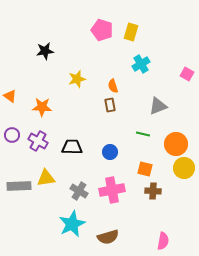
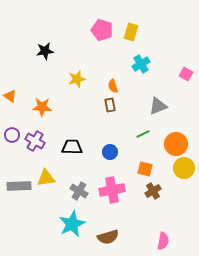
pink square: moved 1 px left
green line: rotated 40 degrees counterclockwise
purple cross: moved 3 px left
brown cross: rotated 35 degrees counterclockwise
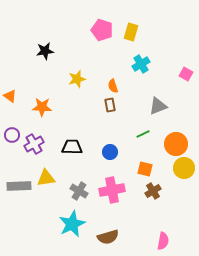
purple cross: moved 1 px left, 3 px down; rotated 30 degrees clockwise
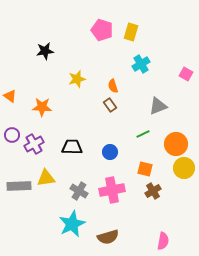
brown rectangle: rotated 24 degrees counterclockwise
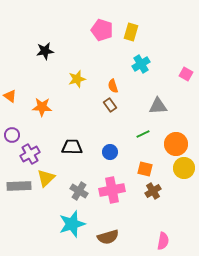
gray triangle: rotated 18 degrees clockwise
purple cross: moved 4 px left, 10 px down
yellow triangle: rotated 36 degrees counterclockwise
cyan star: rotated 8 degrees clockwise
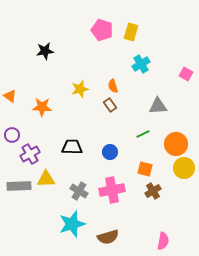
yellow star: moved 3 px right, 10 px down
yellow triangle: moved 1 px down; rotated 42 degrees clockwise
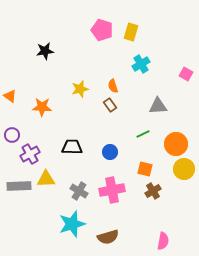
yellow circle: moved 1 px down
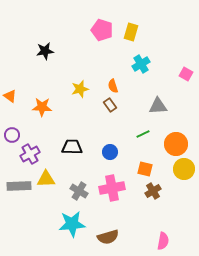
pink cross: moved 2 px up
cyan star: rotated 12 degrees clockwise
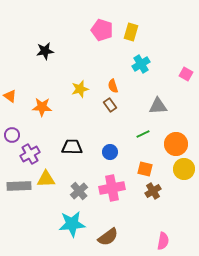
gray cross: rotated 18 degrees clockwise
brown semicircle: rotated 20 degrees counterclockwise
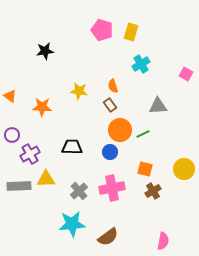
yellow star: moved 1 px left, 2 px down; rotated 24 degrees clockwise
orange circle: moved 56 px left, 14 px up
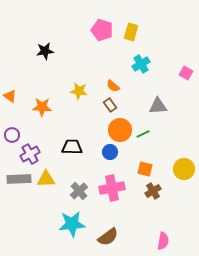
pink square: moved 1 px up
orange semicircle: rotated 32 degrees counterclockwise
gray rectangle: moved 7 px up
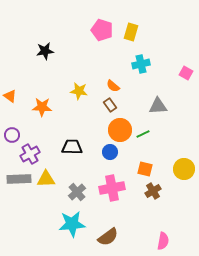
cyan cross: rotated 18 degrees clockwise
gray cross: moved 2 px left, 1 px down
